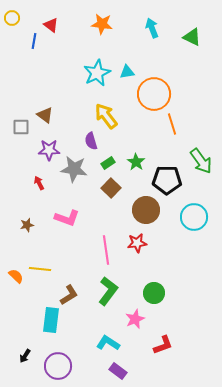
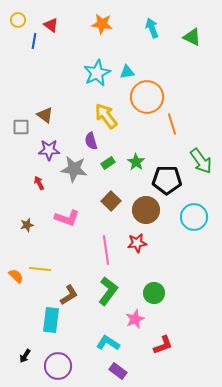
yellow circle: moved 6 px right, 2 px down
orange circle: moved 7 px left, 3 px down
brown square: moved 13 px down
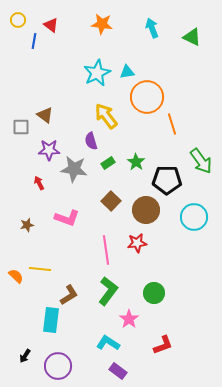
pink star: moved 6 px left; rotated 12 degrees counterclockwise
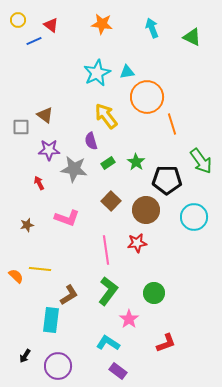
blue line: rotated 56 degrees clockwise
red L-shape: moved 3 px right, 2 px up
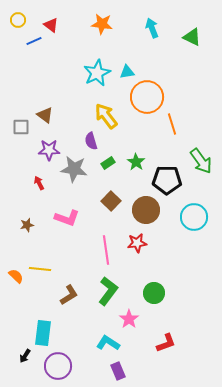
cyan rectangle: moved 8 px left, 13 px down
purple rectangle: rotated 30 degrees clockwise
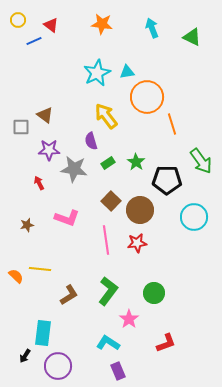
brown circle: moved 6 px left
pink line: moved 10 px up
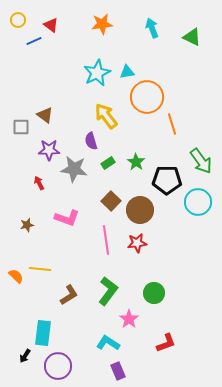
orange star: rotated 15 degrees counterclockwise
cyan circle: moved 4 px right, 15 px up
